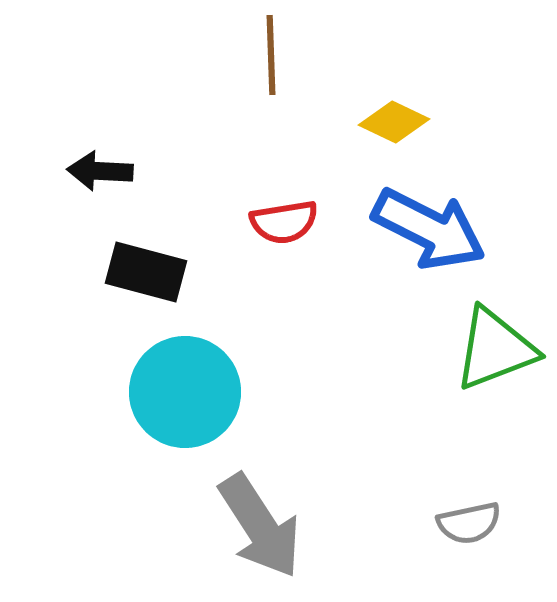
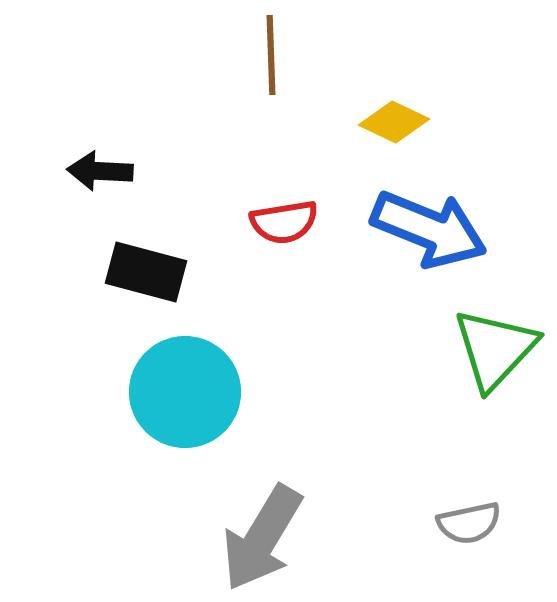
blue arrow: rotated 5 degrees counterclockwise
green triangle: rotated 26 degrees counterclockwise
gray arrow: moved 2 px right, 12 px down; rotated 64 degrees clockwise
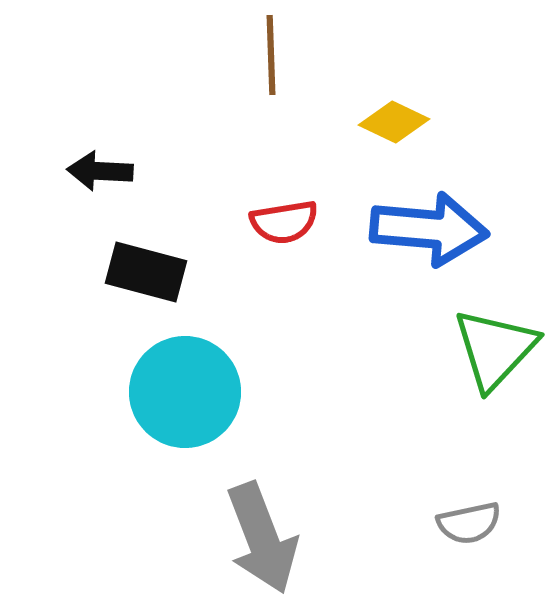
blue arrow: rotated 17 degrees counterclockwise
gray arrow: rotated 52 degrees counterclockwise
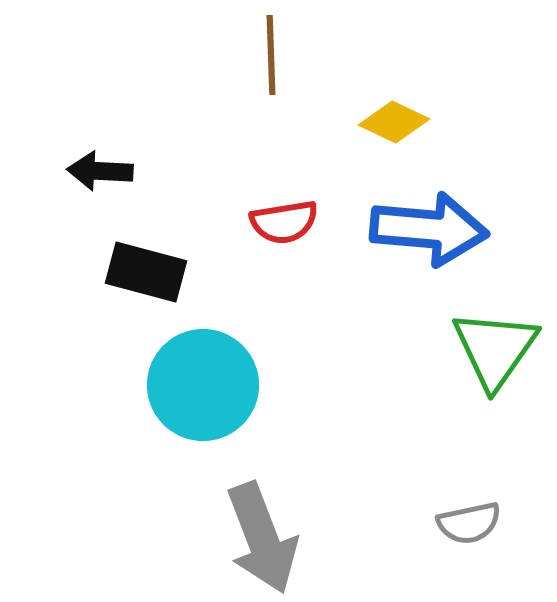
green triangle: rotated 8 degrees counterclockwise
cyan circle: moved 18 px right, 7 px up
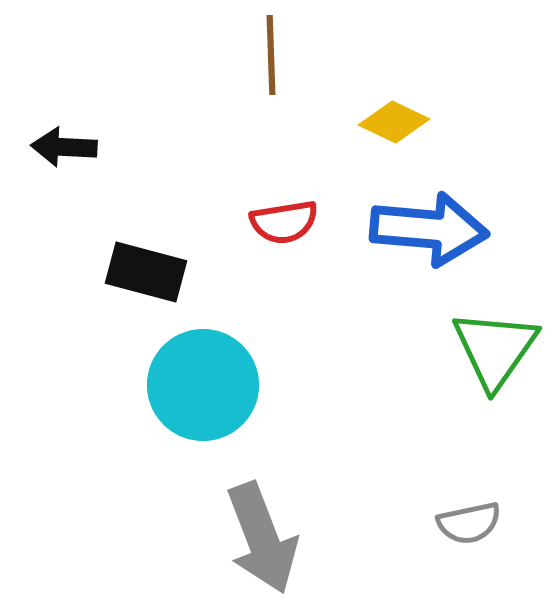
black arrow: moved 36 px left, 24 px up
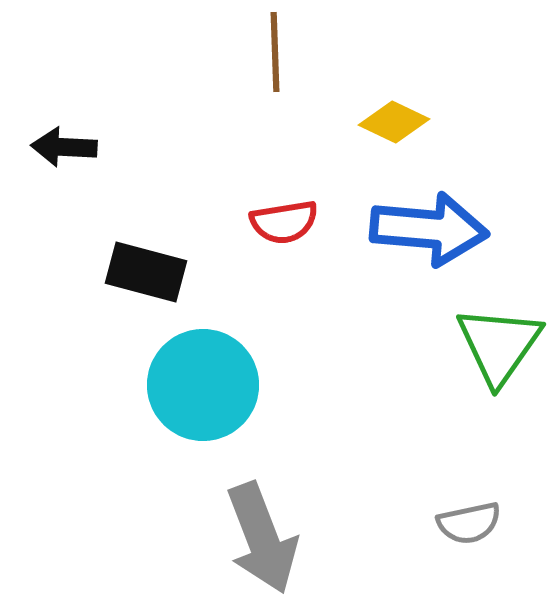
brown line: moved 4 px right, 3 px up
green triangle: moved 4 px right, 4 px up
